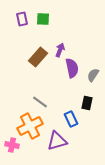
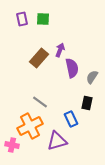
brown rectangle: moved 1 px right, 1 px down
gray semicircle: moved 1 px left, 2 px down
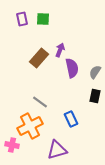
gray semicircle: moved 3 px right, 5 px up
black rectangle: moved 8 px right, 7 px up
purple triangle: moved 9 px down
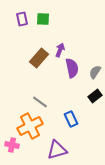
black rectangle: rotated 40 degrees clockwise
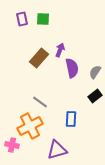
blue rectangle: rotated 28 degrees clockwise
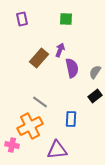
green square: moved 23 px right
purple triangle: rotated 10 degrees clockwise
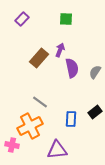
purple rectangle: rotated 56 degrees clockwise
black rectangle: moved 16 px down
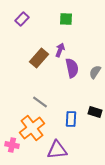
black rectangle: rotated 56 degrees clockwise
orange cross: moved 2 px right, 2 px down; rotated 10 degrees counterclockwise
